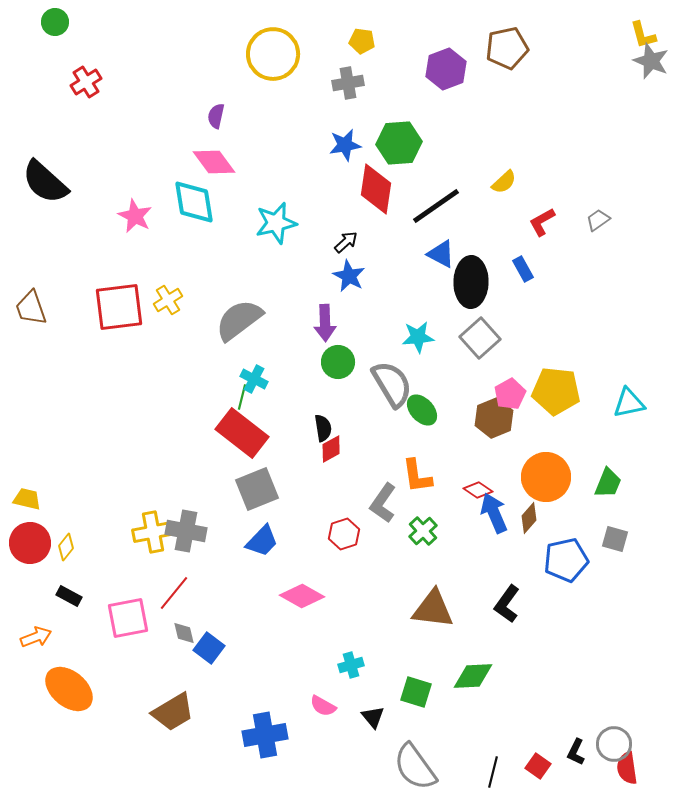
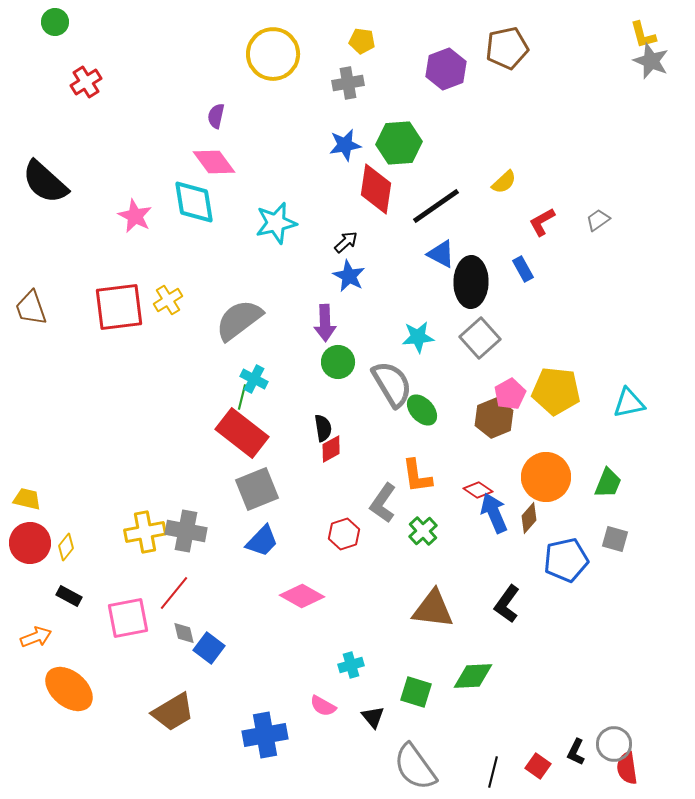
yellow cross at (153, 532): moved 8 px left
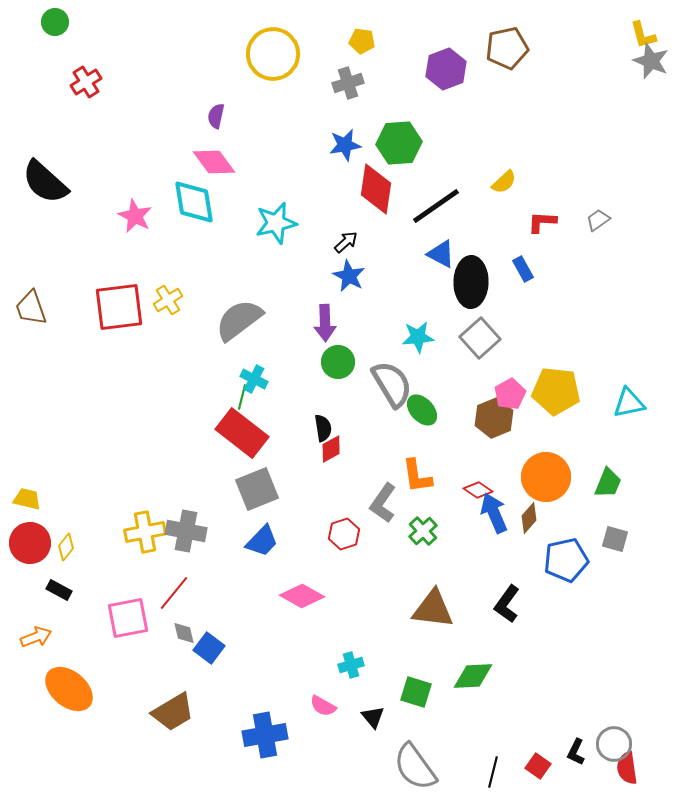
gray cross at (348, 83): rotated 8 degrees counterclockwise
red L-shape at (542, 222): rotated 32 degrees clockwise
black rectangle at (69, 596): moved 10 px left, 6 px up
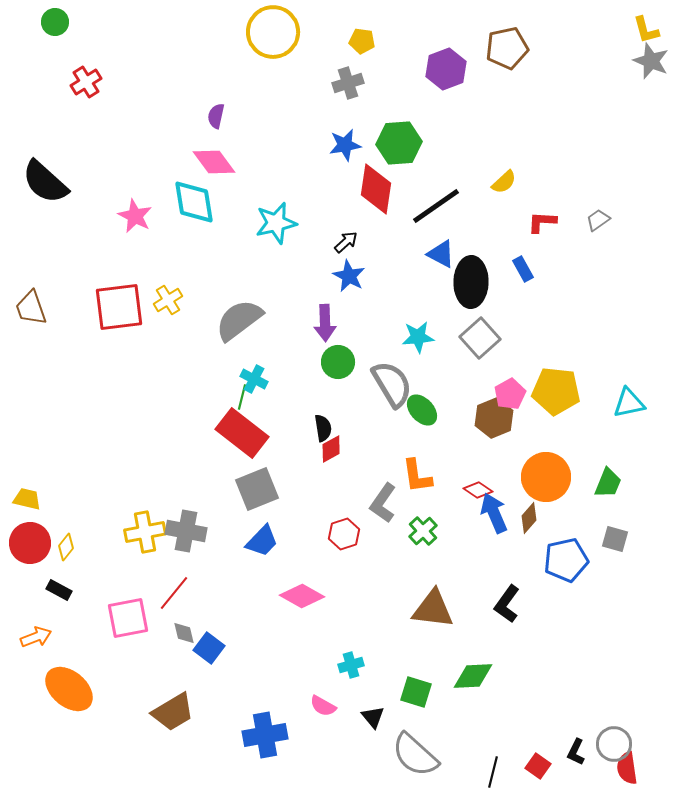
yellow L-shape at (643, 35): moved 3 px right, 5 px up
yellow circle at (273, 54): moved 22 px up
gray semicircle at (415, 767): moved 12 px up; rotated 12 degrees counterclockwise
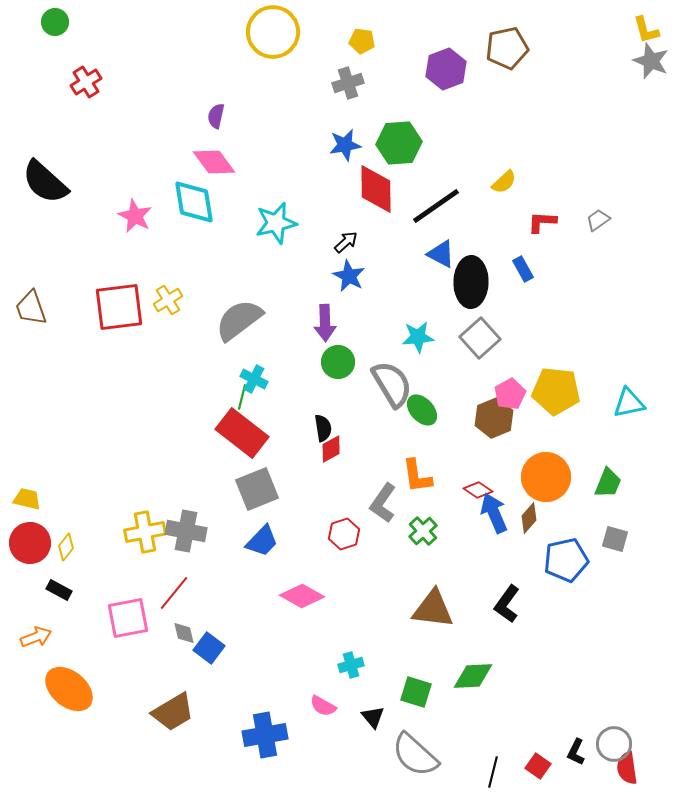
red diamond at (376, 189): rotated 9 degrees counterclockwise
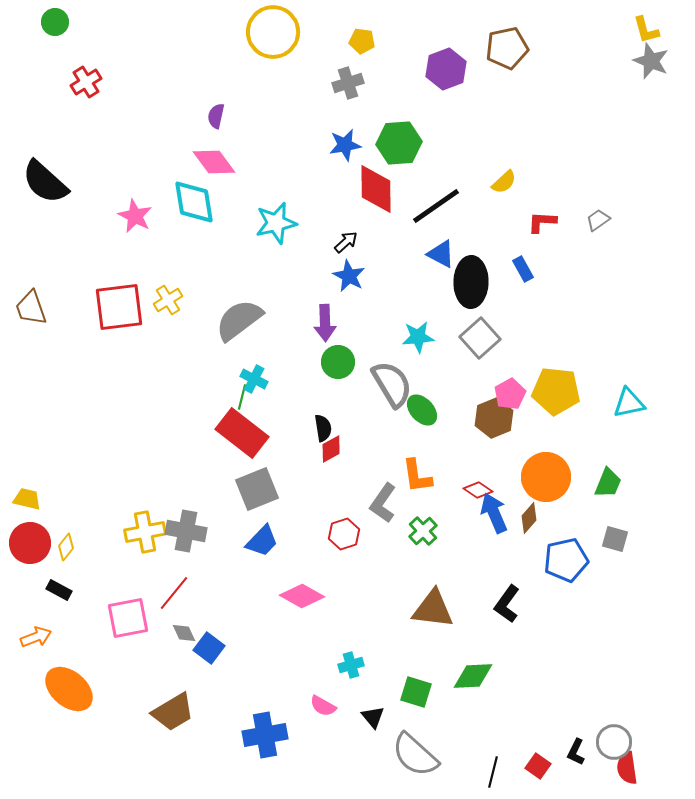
gray diamond at (184, 633): rotated 10 degrees counterclockwise
gray circle at (614, 744): moved 2 px up
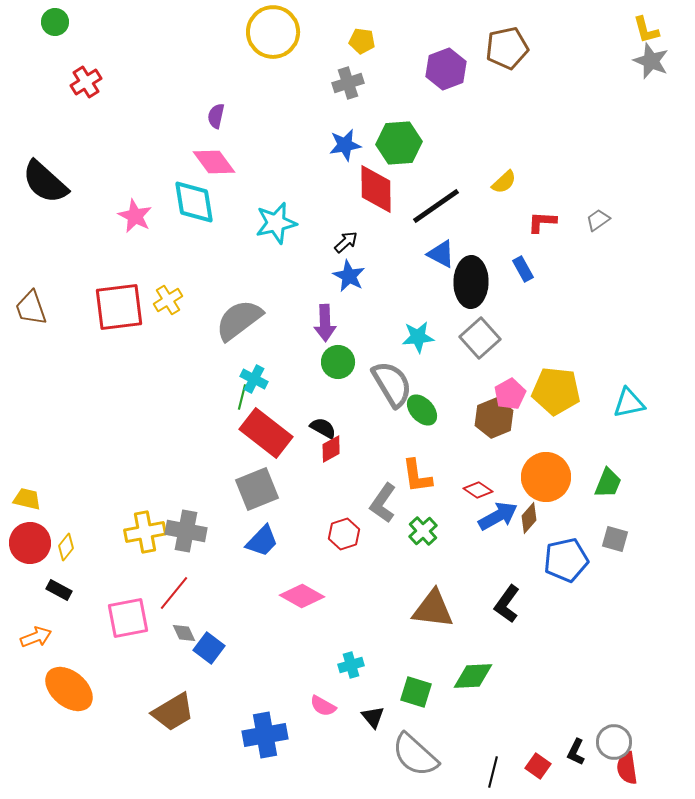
black semicircle at (323, 428): rotated 52 degrees counterclockwise
red rectangle at (242, 433): moved 24 px right
blue arrow at (494, 513): moved 4 px right, 3 px down; rotated 84 degrees clockwise
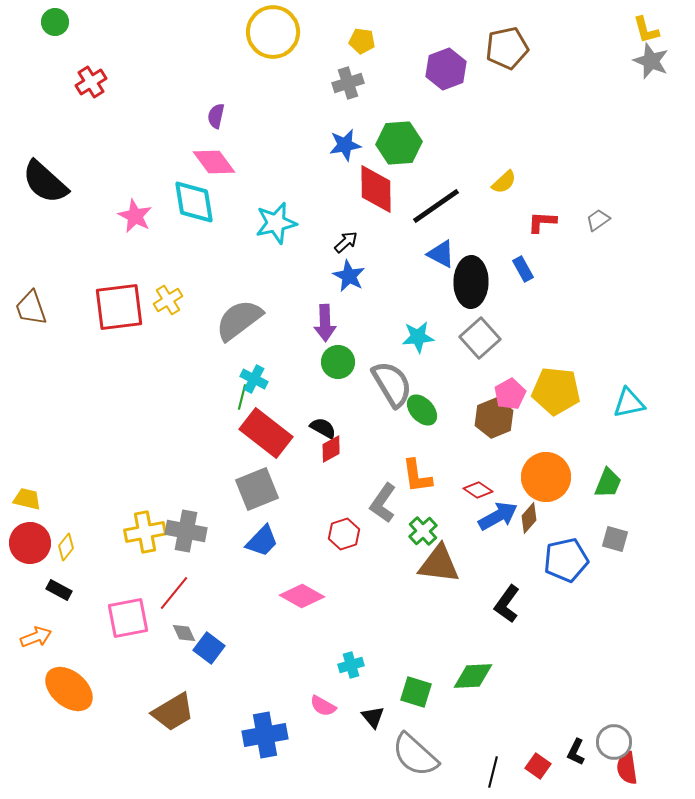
red cross at (86, 82): moved 5 px right
brown triangle at (433, 609): moved 6 px right, 45 px up
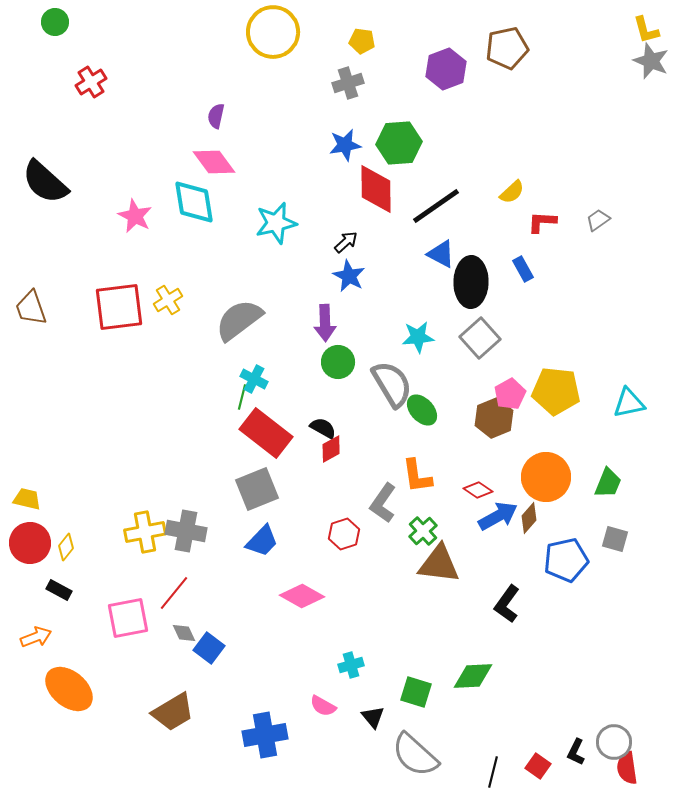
yellow semicircle at (504, 182): moved 8 px right, 10 px down
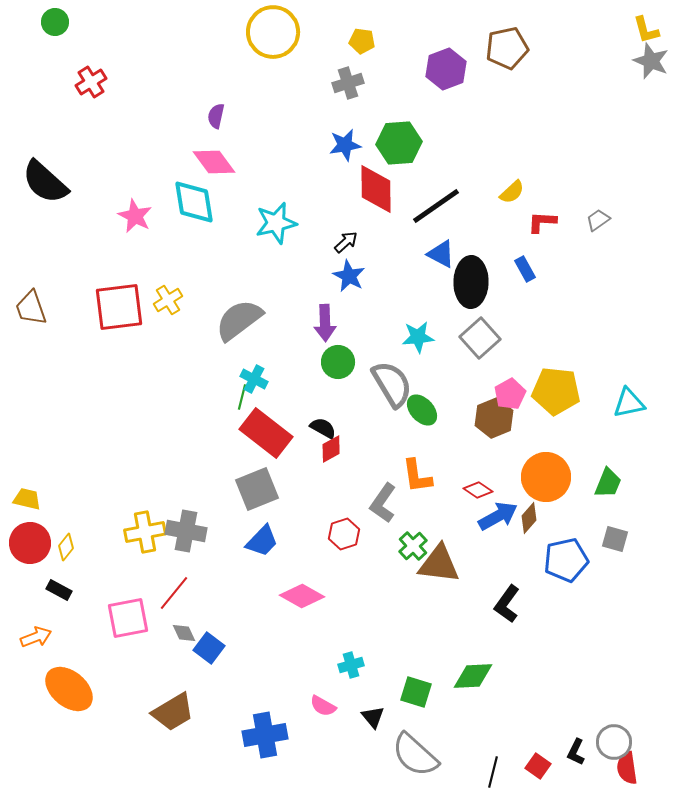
blue rectangle at (523, 269): moved 2 px right
green cross at (423, 531): moved 10 px left, 15 px down
